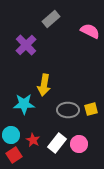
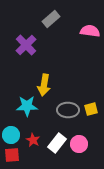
pink semicircle: rotated 18 degrees counterclockwise
cyan star: moved 3 px right, 2 px down
red square: moved 2 px left; rotated 28 degrees clockwise
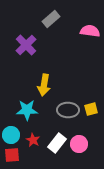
cyan star: moved 4 px down
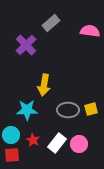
gray rectangle: moved 4 px down
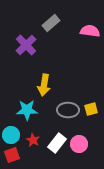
red square: rotated 14 degrees counterclockwise
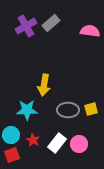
purple cross: moved 19 px up; rotated 15 degrees clockwise
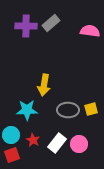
purple cross: rotated 30 degrees clockwise
